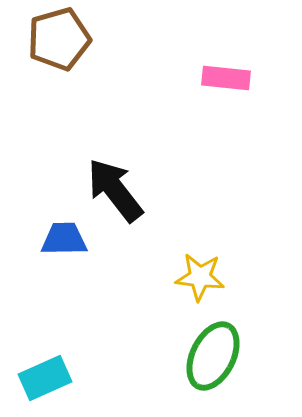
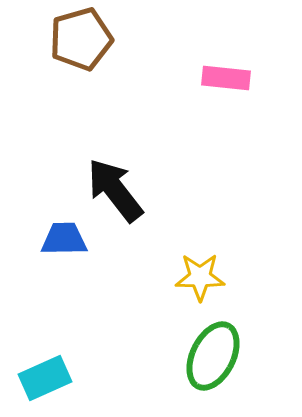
brown pentagon: moved 22 px right
yellow star: rotated 6 degrees counterclockwise
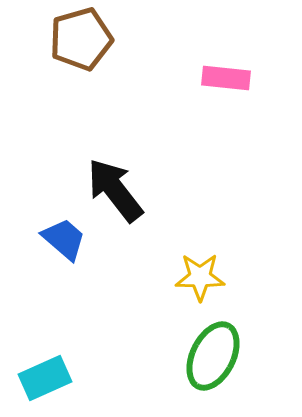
blue trapezoid: rotated 42 degrees clockwise
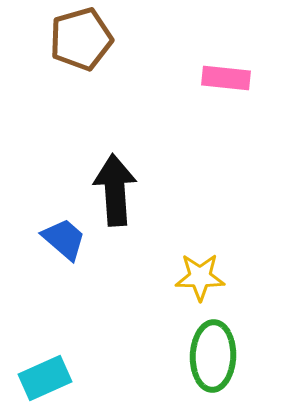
black arrow: rotated 34 degrees clockwise
green ellipse: rotated 24 degrees counterclockwise
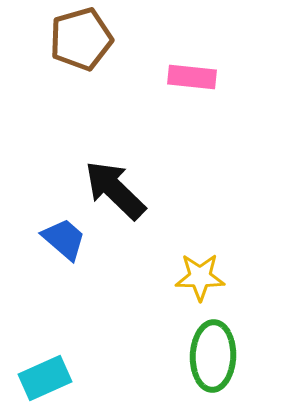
pink rectangle: moved 34 px left, 1 px up
black arrow: rotated 42 degrees counterclockwise
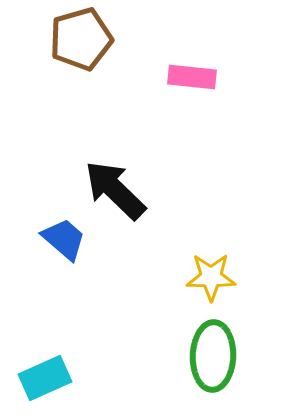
yellow star: moved 11 px right
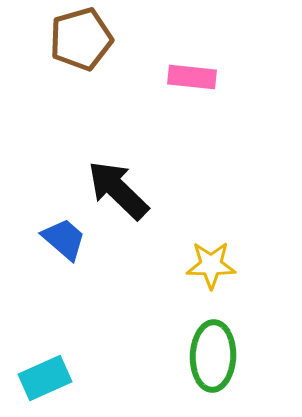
black arrow: moved 3 px right
yellow star: moved 12 px up
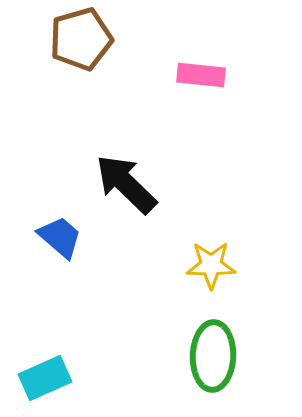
pink rectangle: moved 9 px right, 2 px up
black arrow: moved 8 px right, 6 px up
blue trapezoid: moved 4 px left, 2 px up
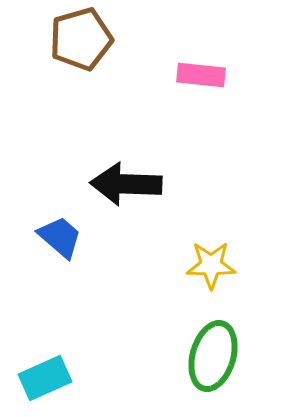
black arrow: rotated 42 degrees counterclockwise
green ellipse: rotated 14 degrees clockwise
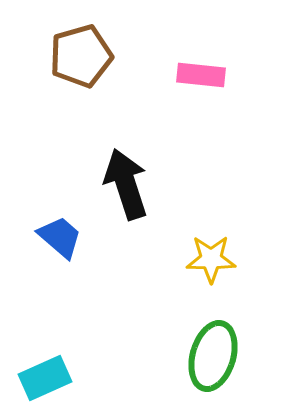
brown pentagon: moved 17 px down
black arrow: rotated 70 degrees clockwise
yellow star: moved 6 px up
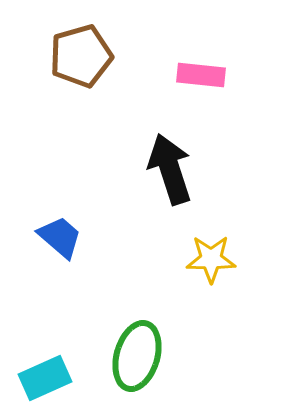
black arrow: moved 44 px right, 15 px up
green ellipse: moved 76 px left
